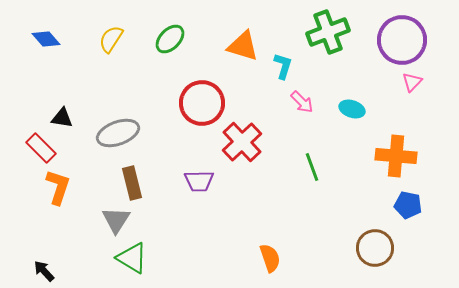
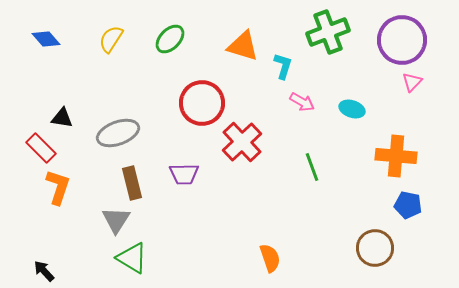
pink arrow: rotated 15 degrees counterclockwise
purple trapezoid: moved 15 px left, 7 px up
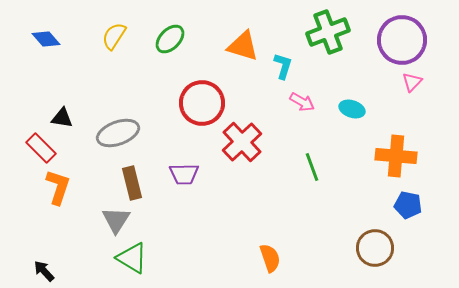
yellow semicircle: moved 3 px right, 3 px up
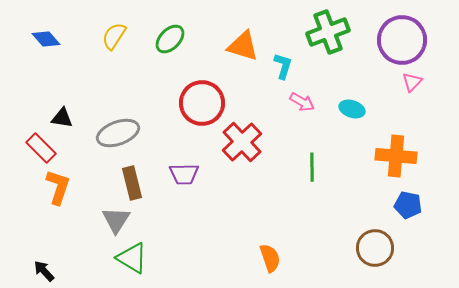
green line: rotated 20 degrees clockwise
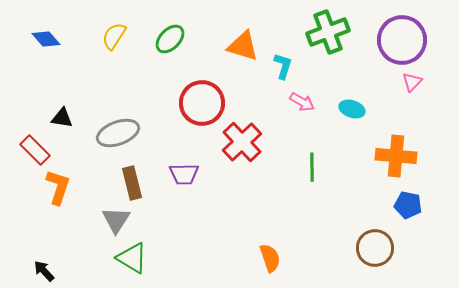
red rectangle: moved 6 px left, 2 px down
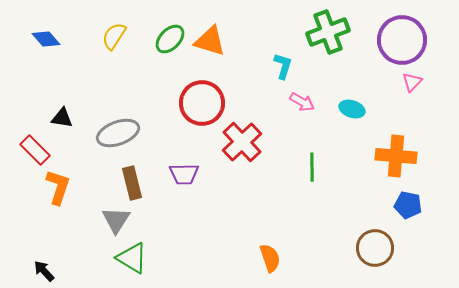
orange triangle: moved 33 px left, 5 px up
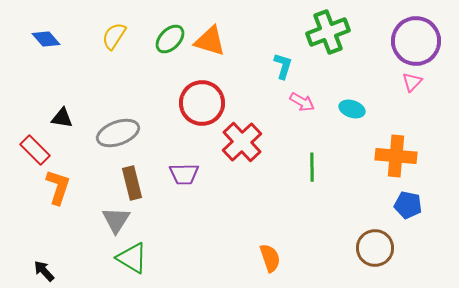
purple circle: moved 14 px right, 1 px down
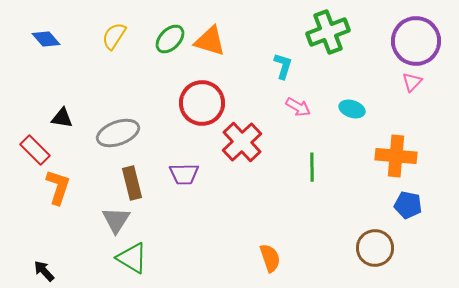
pink arrow: moved 4 px left, 5 px down
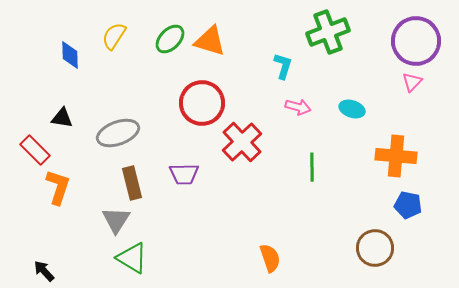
blue diamond: moved 24 px right, 16 px down; rotated 40 degrees clockwise
pink arrow: rotated 15 degrees counterclockwise
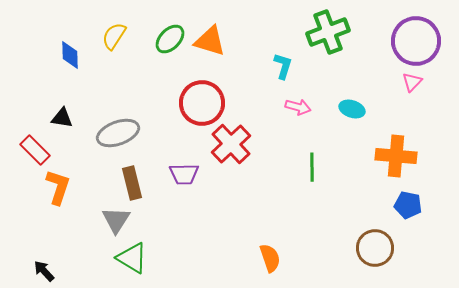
red cross: moved 11 px left, 2 px down
